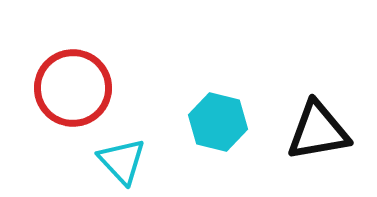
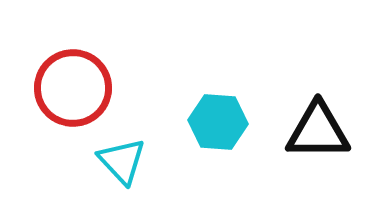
cyan hexagon: rotated 10 degrees counterclockwise
black triangle: rotated 10 degrees clockwise
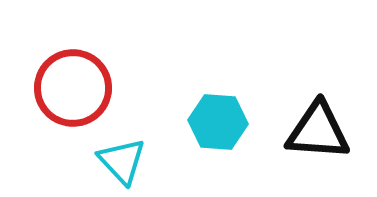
black triangle: rotated 4 degrees clockwise
